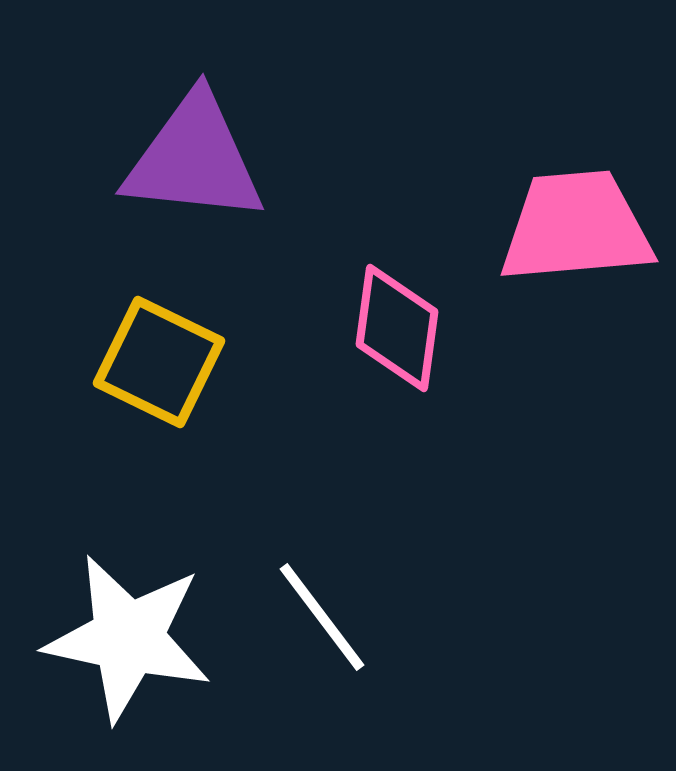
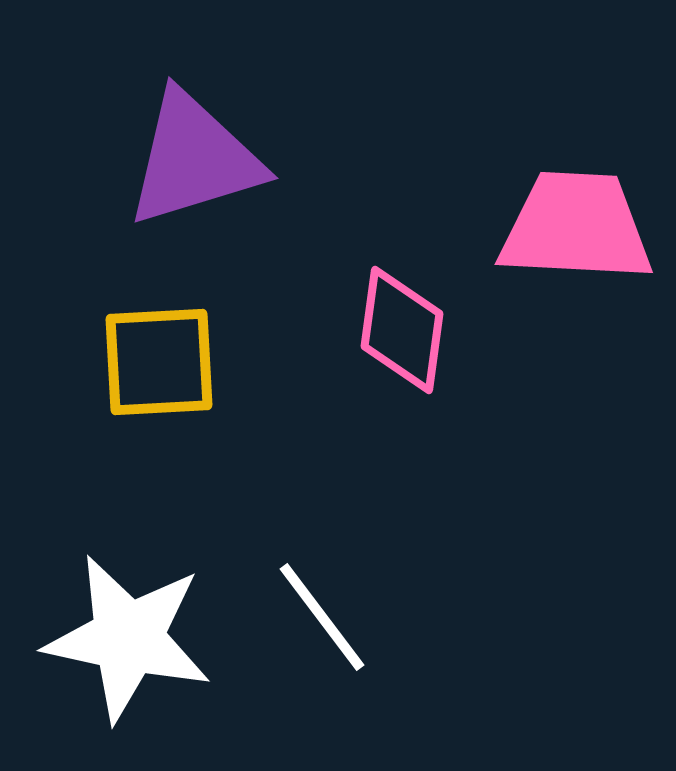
purple triangle: rotated 23 degrees counterclockwise
pink trapezoid: rotated 8 degrees clockwise
pink diamond: moved 5 px right, 2 px down
yellow square: rotated 29 degrees counterclockwise
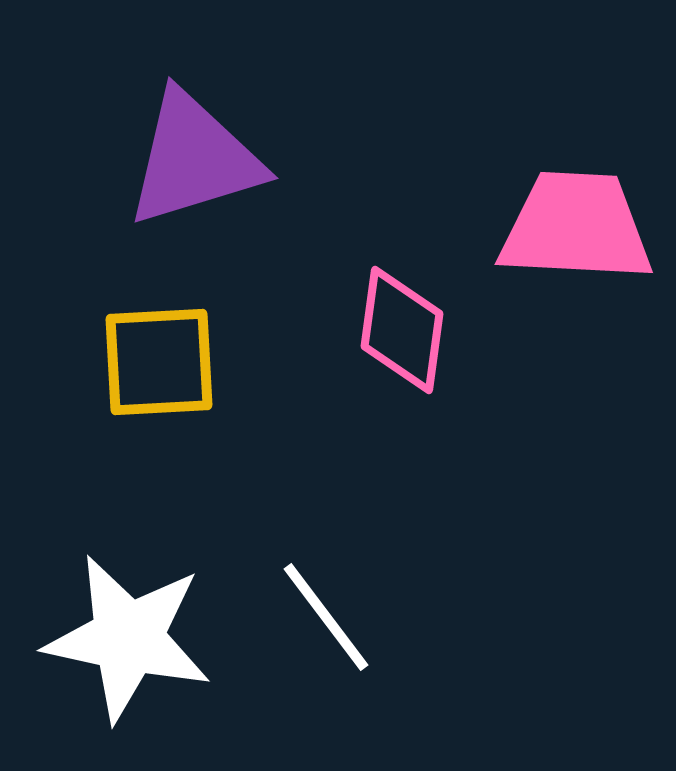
white line: moved 4 px right
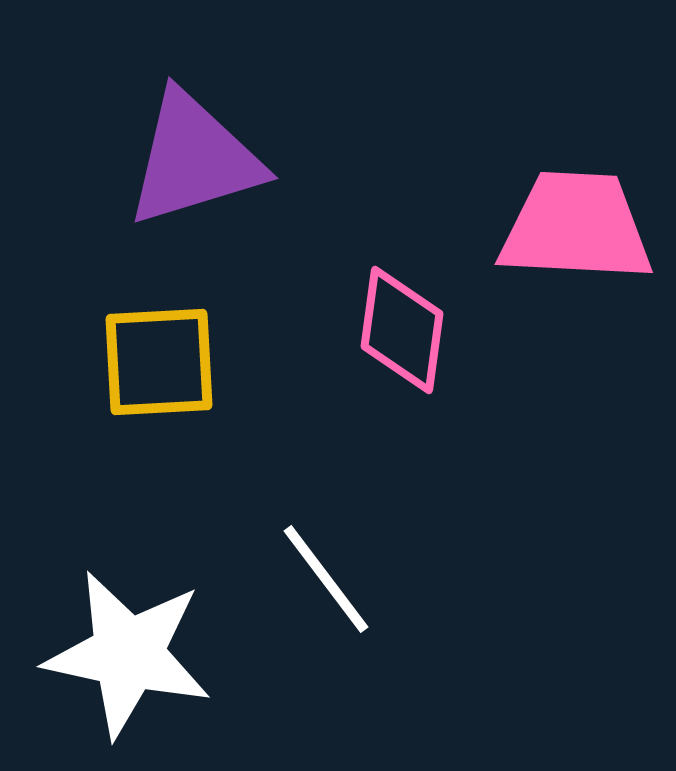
white line: moved 38 px up
white star: moved 16 px down
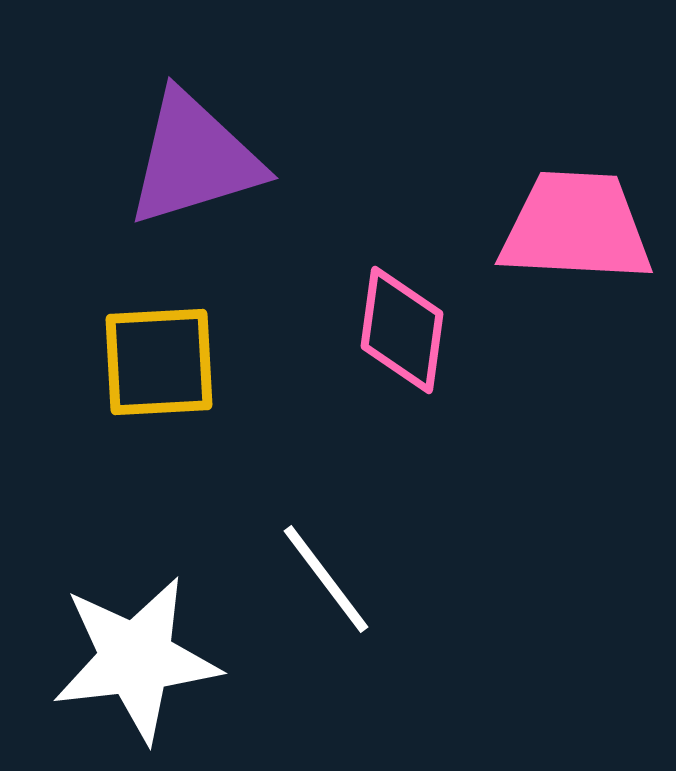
white star: moved 8 px right, 5 px down; rotated 19 degrees counterclockwise
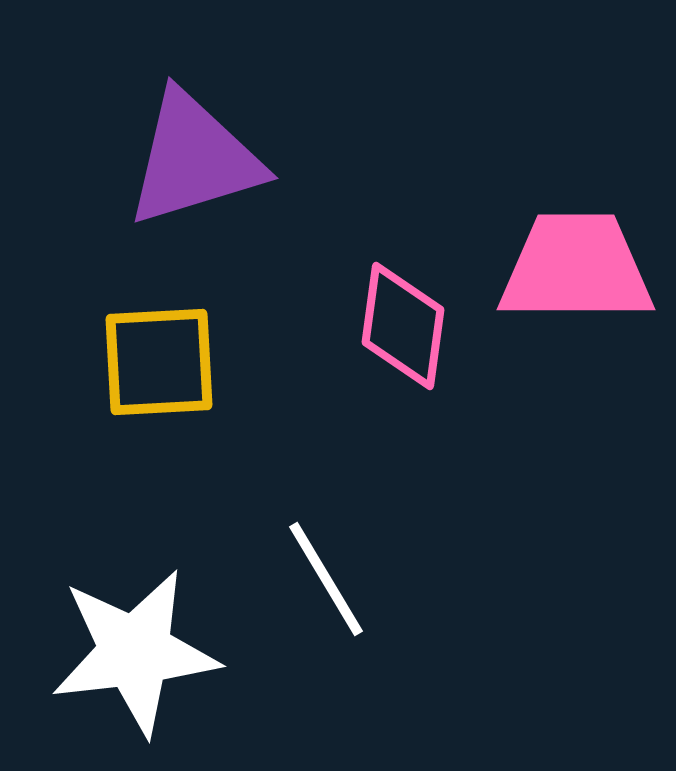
pink trapezoid: moved 41 px down; rotated 3 degrees counterclockwise
pink diamond: moved 1 px right, 4 px up
white line: rotated 6 degrees clockwise
white star: moved 1 px left, 7 px up
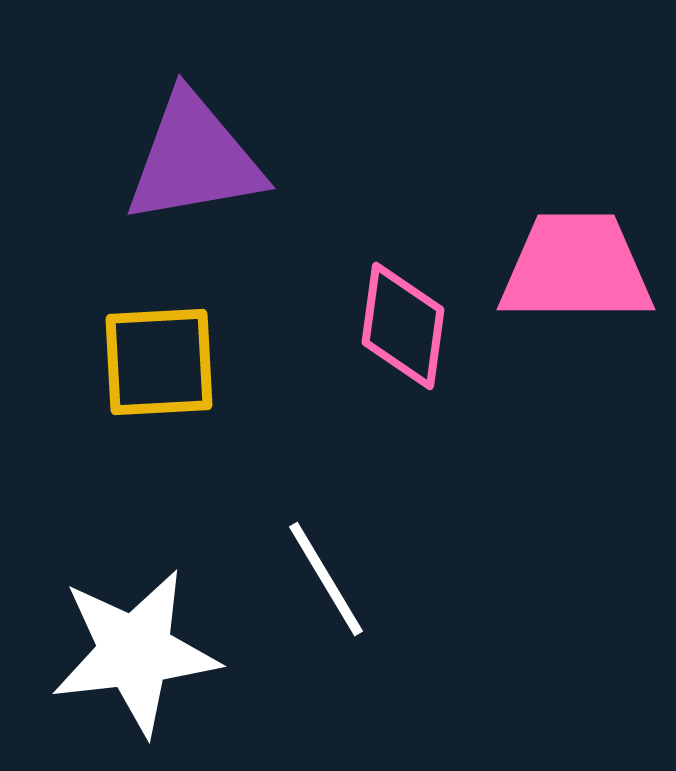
purple triangle: rotated 7 degrees clockwise
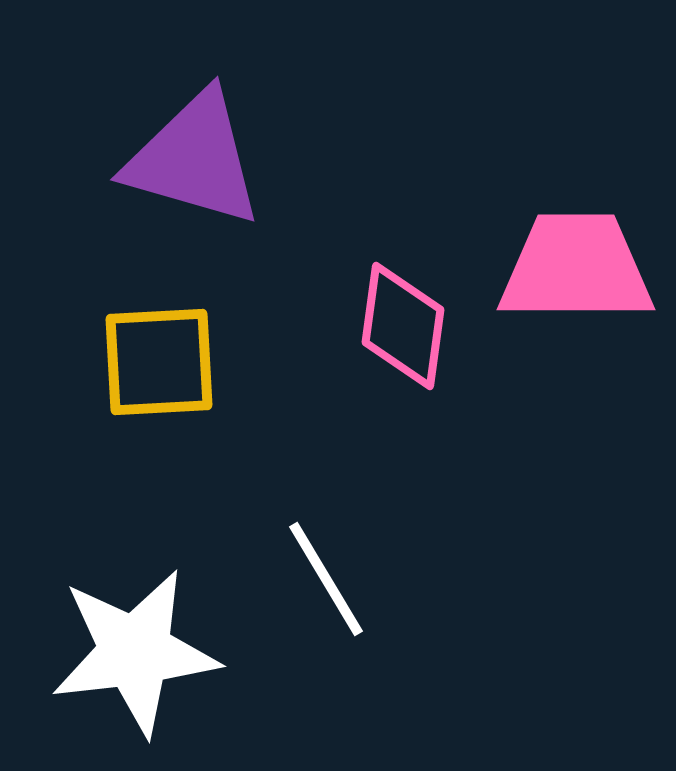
purple triangle: rotated 26 degrees clockwise
